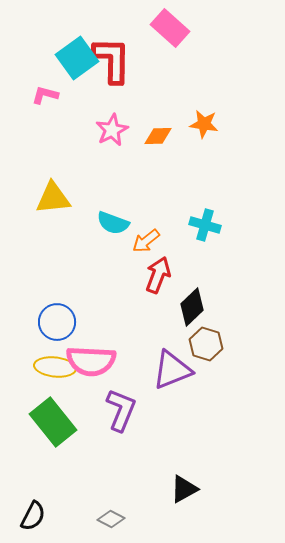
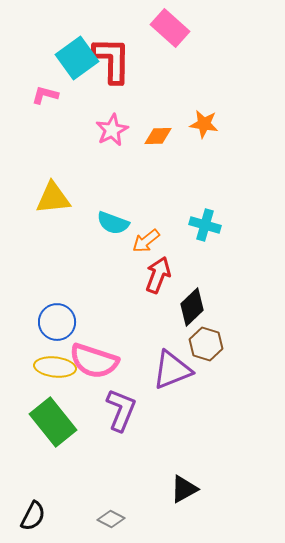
pink semicircle: moved 3 px right; rotated 15 degrees clockwise
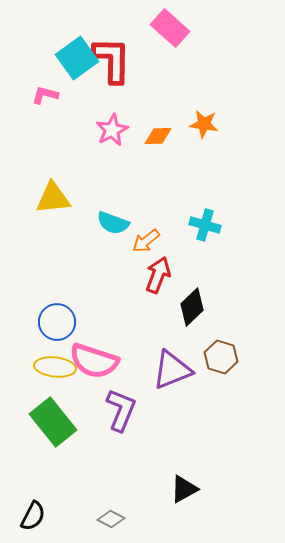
brown hexagon: moved 15 px right, 13 px down
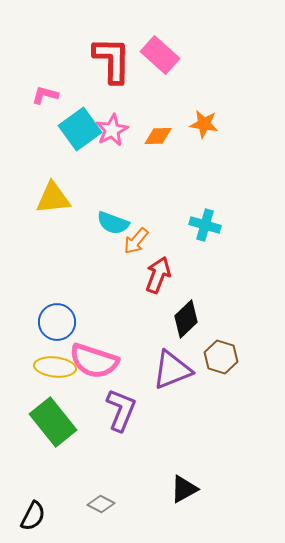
pink rectangle: moved 10 px left, 27 px down
cyan square: moved 3 px right, 71 px down
orange arrow: moved 10 px left; rotated 12 degrees counterclockwise
black diamond: moved 6 px left, 12 px down
gray diamond: moved 10 px left, 15 px up
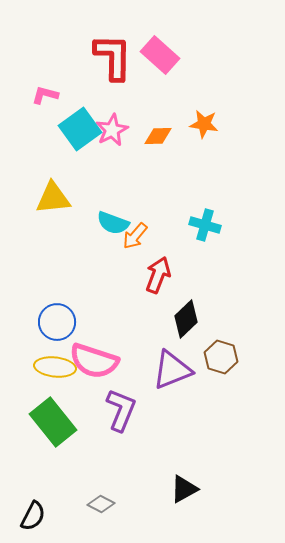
red L-shape: moved 1 px right, 3 px up
orange arrow: moved 1 px left, 5 px up
